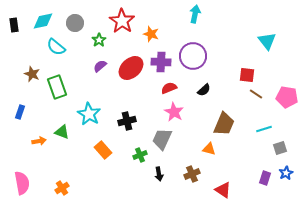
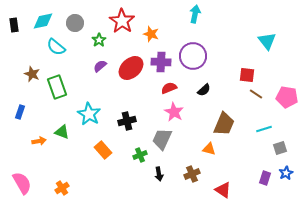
pink semicircle: rotated 20 degrees counterclockwise
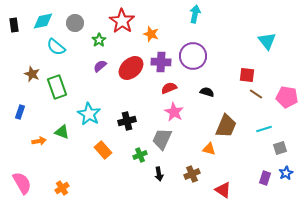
black semicircle: moved 3 px right, 2 px down; rotated 120 degrees counterclockwise
brown trapezoid: moved 2 px right, 2 px down
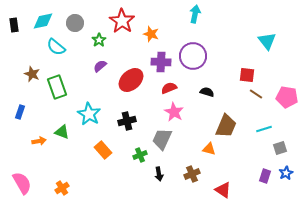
red ellipse: moved 12 px down
purple rectangle: moved 2 px up
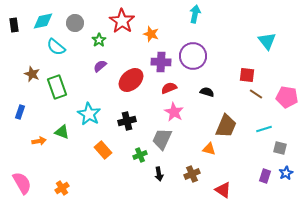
gray square: rotated 32 degrees clockwise
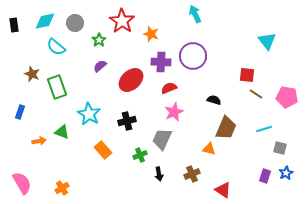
cyan arrow: rotated 36 degrees counterclockwise
cyan diamond: moved 2 px right
black semicircle: moved 7 px right, 8 px down
pink star: rotated 18 degrees clockwise
brown trapezoid: moved 2 px down
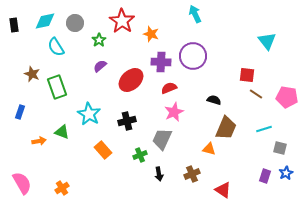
cyan semicircle: rotated 18 degrees clockwise
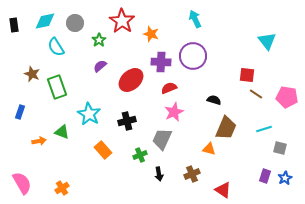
cyan arrow: moved 5 px down
blue star: moved 1 px left, 5 px down
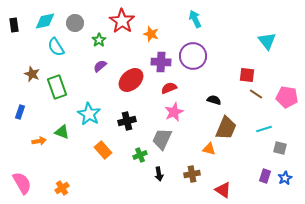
brown cross: rotated 14 degrees clockwise
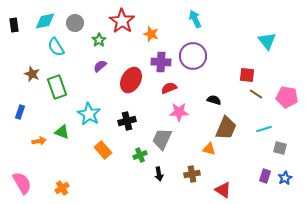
red ellipse: rotated 20 degrees counterclockwise
pink star: moved 5 px right; rotated 24 degrees clockwise
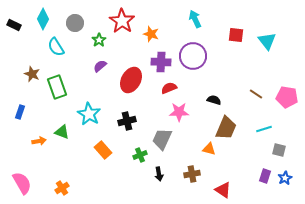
cyan diamond: moved 2 px left, 2 px up; rotated 50 degrees counterclockwise
black rectangle: rotated 56 degrees counterclockwise
red square: moved 11 px left, 40 px up
gray square: moved 1 px left, 2 px down
